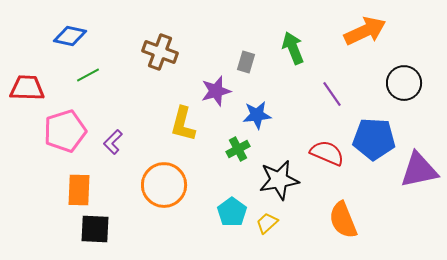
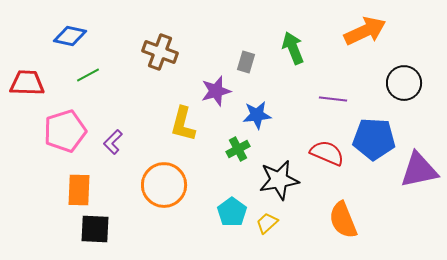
red trapezoid: moved 5 px up
purple line: moved 1 px right, 5 px down; rotated 48 degrees counterclockwise
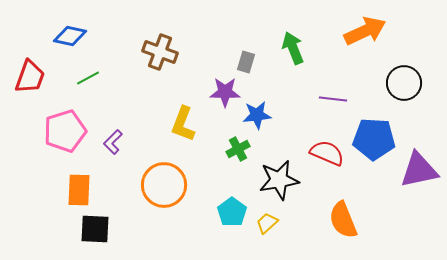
green line: moved 3 px down
red trapezoid: moved 3 px right, 6 px up; rotated 108 degrees clockwise
purple star: moved 9 px right, 1 px down; rotated 16 degrees clockwise
yellow L-shape: rotated 6 degrees clockwise
